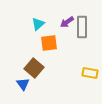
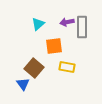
purple arrow: rotated 24 degrees clockwise
orange square: moved 5 px right, 3 px down
yellow rectangle: moved 23 px left, 6 px up
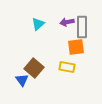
orange square: moved 22 px right, 1 px down
blue triangle: moved 1 px left, 4 px up
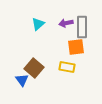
purple arrow: moved 1 px left, 1 px down
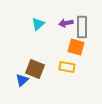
orange square: rotated 24 degrees clockwise
brown square: moved 1 px right, 1 px down; rotated 18 degrees counterclockwise
blue triangle: rotated 24 degrees clockwise
